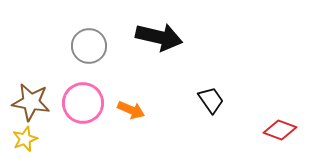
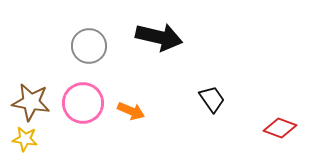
black trapezoid: moved 1 px right, 1 px up
orange arrow: moved 1 px down
red diamond: moved 2 px up
yellow star: rotated 30 degrees clockwise
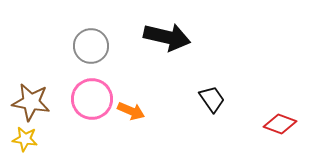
black arrow: moved 8 px right
gray circle: moved 2 px right
pink circle: moved 9 px right, 4 px up
red diamond: moved 4 px up
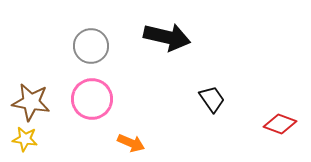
orange arrow: moved 32 px down
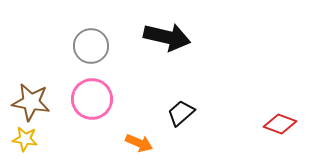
black trapezoid: moved 31 px left, 14 px down; rotated 96 degrees counterclockwise
orange arrow: moved 8 px right
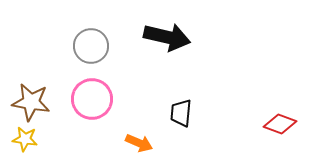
black trapezoid: rotated 44 degrees counterclockwise
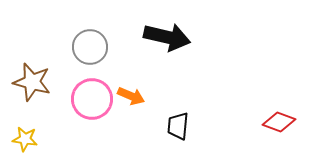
gray circle: moved 1 px left, 1 px down
brown star: moved 1 px right, 20 px up; rotated 6 degrees clockwise
black trapezoid: moved 3 px left, 13 px down
red diamond: moved 1 px left, 2 px up
orange arrow: moved 8 px left, 47 px up
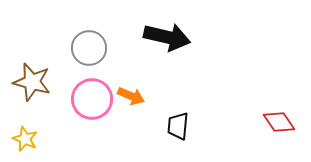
gray circle: moved 1 px left, 1 px down
red diamond: rotated 36 degrees clockwise
yellow star: rotated 15 degrees clockwise
